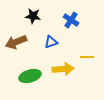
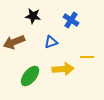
brown arrow: moved 2 px left
green ellipse: rotated 35 degrees counterclockwise
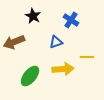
black star: rotated 21 degrees clockwise
blue triangle: moved 5 px right
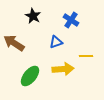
brown arrow: moved 1 px down; rotated 55 degrees clockwise
yellow line: moved 1 px left, 1 px up
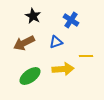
brown arrow: moved 10 px right; rotated 60 degrees counterclockwise
green ellipse: rotated 15 degrees clockwise
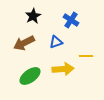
black star: rotated 14 degrees clockwise
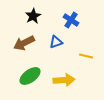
yellow line: rotated 16 degrees clockwise
yellow arrow: moved 1 px right, 11 px down
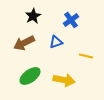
blue cross: rotated 21 degrees clockwise
yellow arrow: rotated 15 degrees clockwise
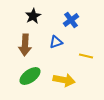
brown arrow: moved 1 px right, 2 px down; rotated 60 degrees counterclockwise
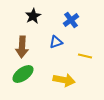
brown arrow: moved 3 px left, 2 px down
yellow line: moved 1 px left
green ellipse: moved 7 px left, 2 px up
